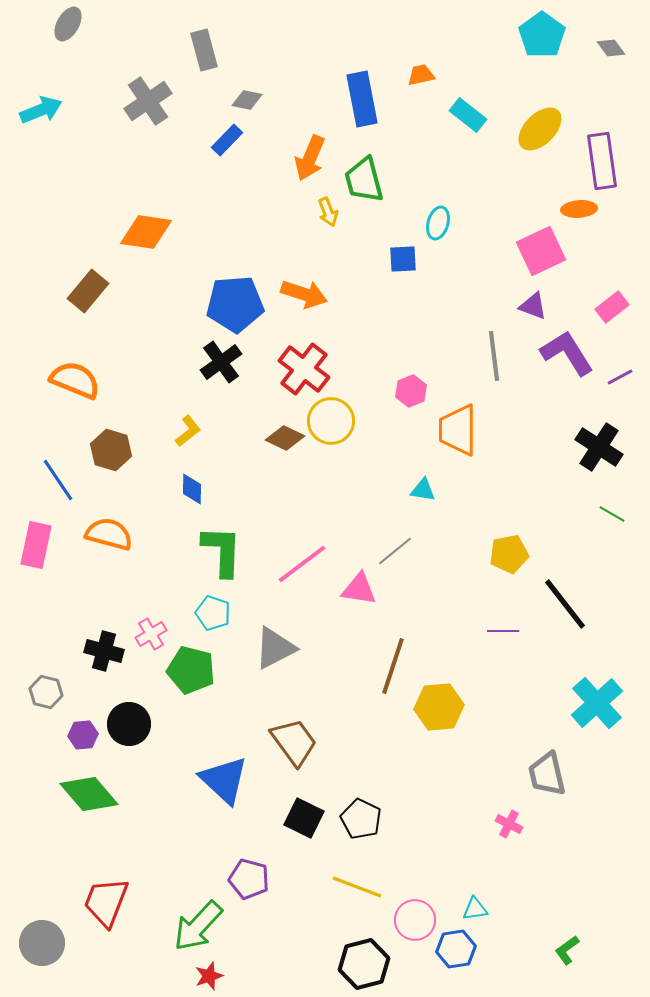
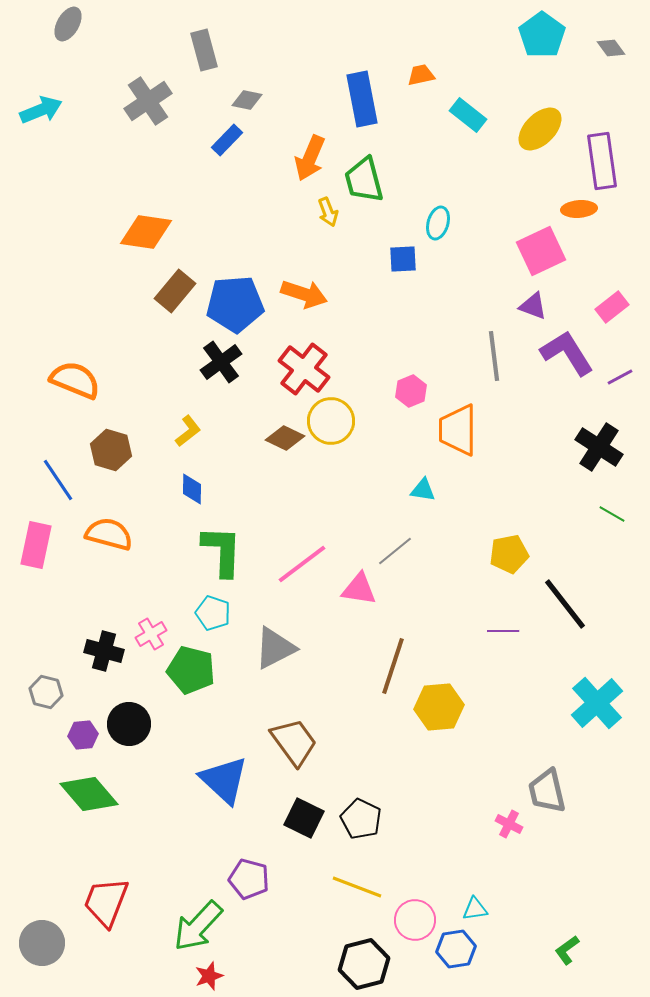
brown rectangle at (88, 291): moved 87 px right
gray trapezoid at (547, 774): moved 17 px down
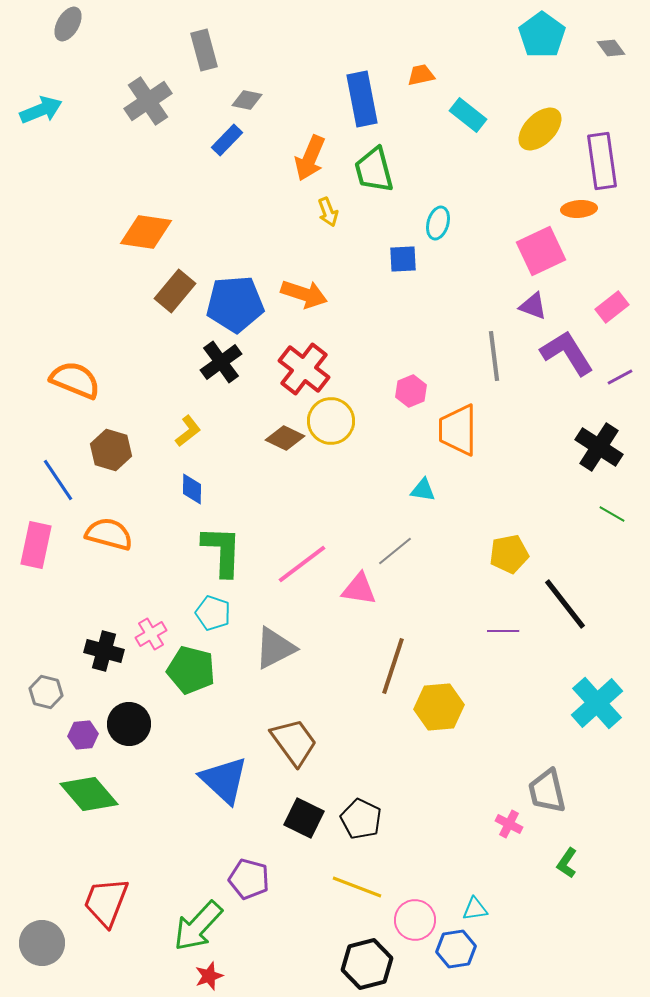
green trapezoid at (364, 180): moved 10 px right, 10 px up
green L-shape at (567, 950): moved 87 px up; rotated 20 degrees counterclockwise
black hexagon at (364, 964): moved 3 px right
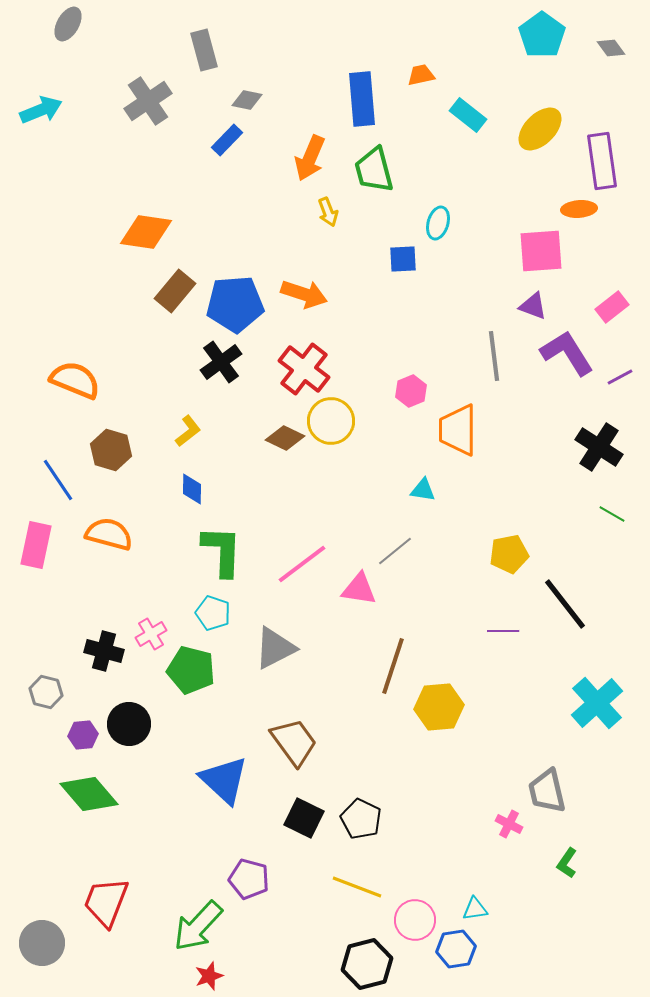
blue rectangle at (362, 99): rotated 6 degrees clockwise
pink square at (541, 251): rotated 21 degrees clockwise
